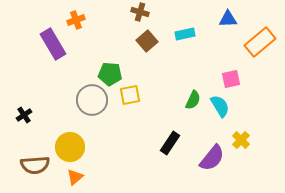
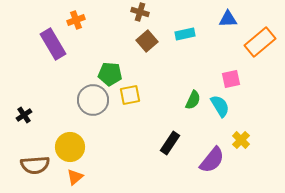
gray circle: moved 1 px right
purple semicircle: moved 2 px down
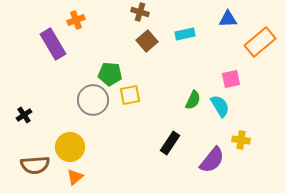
yellow cross: rotated 36 degrees counterclockwise
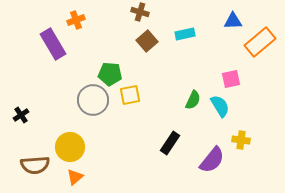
blue triangle: moved 5 px right, 2 px down
black cross: moved 3 px left
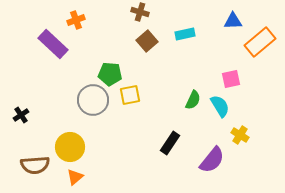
purple rectangle: rotated 16 degrees counterclockwise
yellow cross: moved 1 px left, 5 px up; rotated 24 degrees clockwise
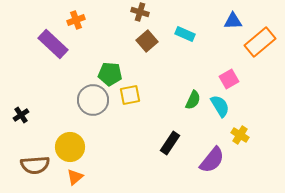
cyan rectangle: rotated 36 degrees clockwise
pink square: moved 2 px left; rotated 18 degrees counterclockwise
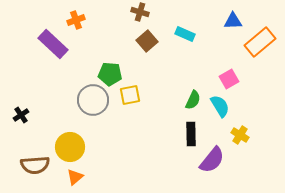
black rectangle: moved 21 px right, 9 px up; rotated 35 degrees counterclockwise
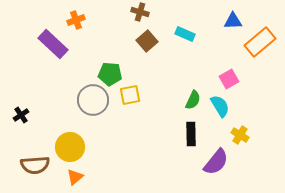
purple semicircle: moved 4 px right, 2 px down
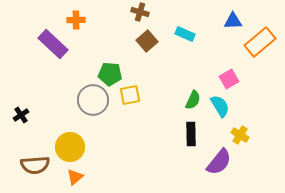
orange cross: rotated 18 degrees clockwise
purple semicircle: moved 3 px right
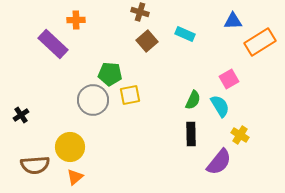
orange rectangle: rotated 8 degrees clockwise
